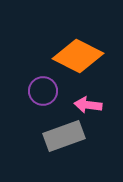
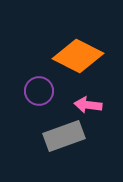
purple circle: moved 4 px left
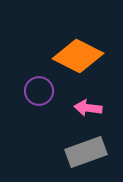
pink arrow: moved 3 px down
gray rectangle: moved 22 px right, 16 px down
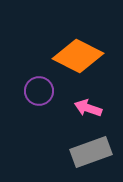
pink arrow: rotated 12 degrees clockwise
gray rectangle: moved 5 px right
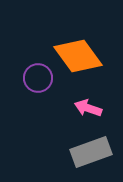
orange diamond: rotated 27 degrees clockwise
purple circle: moved 1 px left, 13 px up
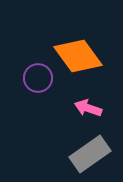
gray rectangle: moved 1 px left, 2 px down; rotated 15 degrees counterclockwise
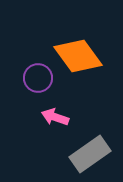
pink arrow: moved 33 px left, 9 px down
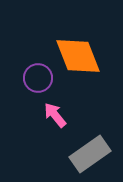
orange diamond: rotated 15 degrees clockwise
pink arrow: moved 2 px up; rotated 32 degrees clockwise
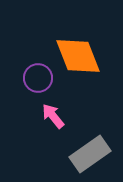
pink arrow: moved 2 px left, 1 px down
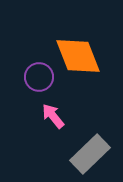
purple circle: moved 1 px right, 1 px up
gray rectangle: rotated 9 degrees counterclockwise
